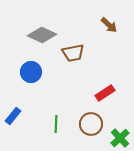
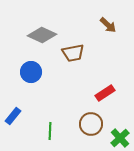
brown arrow: moved 1 px left
green line: moved 6 px left, 7 px down
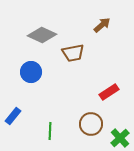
brown arrow: moved 6 px left; rotated 84 degrees counterclockwise
red rectangle: moved 4 px right, 1 px up
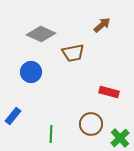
gray diamond: moved 1 px left, 1 px up
red rectangle: rotated 48 degrees clockwise
green line: moved 1 px right, 3 px down
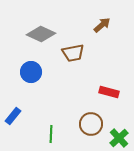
green cross: moved 1 px left
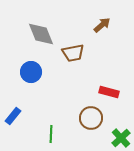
gray diamond: rotated 44 degrees clockwise
brown circle: moved 6 px up
green cross: moved 2 px right
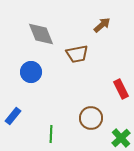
brown trapezoid: moved 4 px right, 1 px down
red rectangle: moved 12 px right, 3 px up; rotated 48 degrees clockwise
